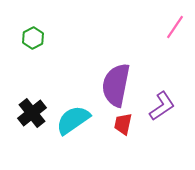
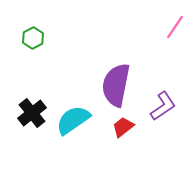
purple L-shape: moved 1 px right
red trapezoid: moved 3 px down; rotated 40 degrees clockwise
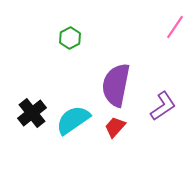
green hexagon: moved 37 px right
red trapezoid: moved 8 px left; rotated 10 degrees counterclockwise
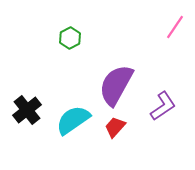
purple semicircle: rotated 18 degrees clockwise
black cross: moved 5 px left, 3 px up
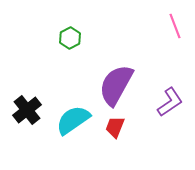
pink line: moved 1 px up; rotated 55 degrees counterclockwise
purple L-shape: moved 7 px right, 4 px up
red trapezoid: rotated 20 degrees counterclockwise
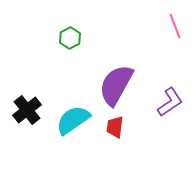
red trapezoid: rotated 15 degrees counterclockwise
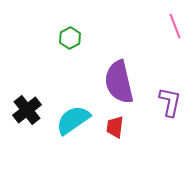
purple semicircle: moved 3 px right, 3 px up; rotated 42 degrees counterclockwise
purple L-shape: rotated 44 degrees counterclockwise
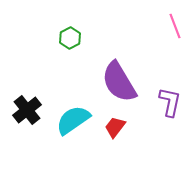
purple semicircle: rotated 18 degrees counterclockwise
red trapezoid: rotated 30 degrees clockwise
